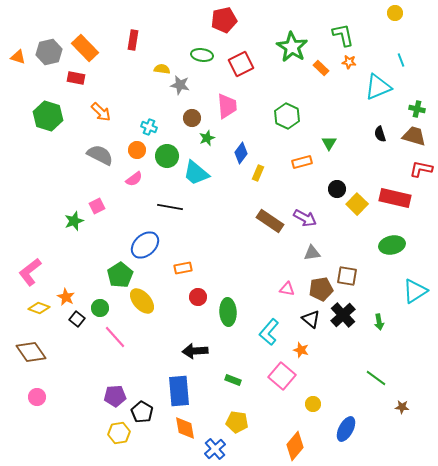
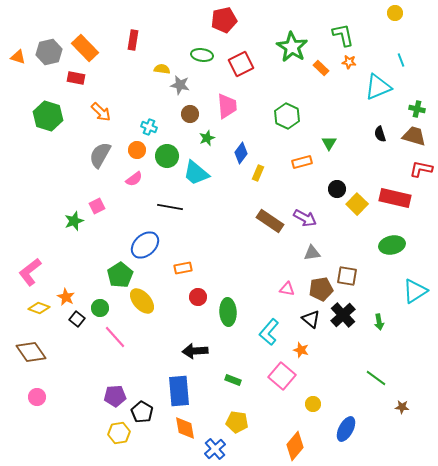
brown circle at (192, 118): moved 2 px left, 4 px up
gray semicircle at (100, 155): rotated 88 degrees counterclockwise
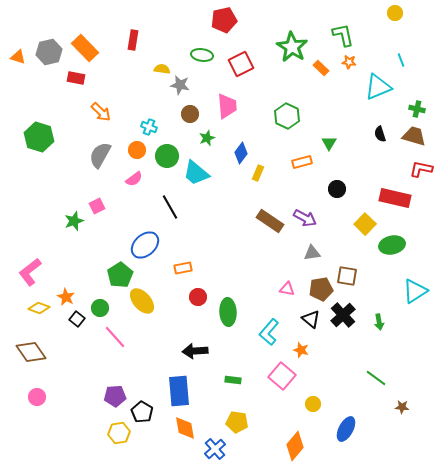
green hexagon at (48, 116): moved 9 px left, 21 px down
yellow square at (357, 204): moved 8 px right, 20 px down
black line at (170, 207): rotated 50 degrees clockwise
green rectangle at (233, 380): rotated 14 degrees counterclockwise
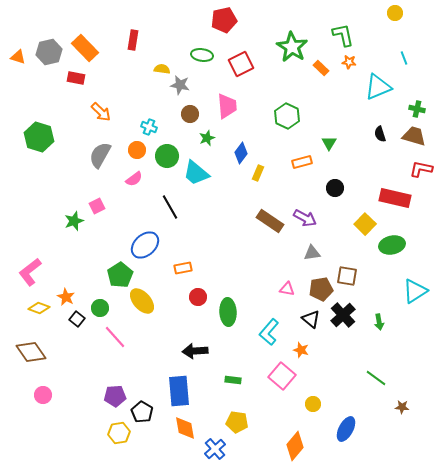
cyan line at (401, 60): moved 3 px right, 2 px up
black circle at (337, 189): moved 2 px left, 1 px up
pink circle at (37, 397): moved 6 px right, 2 px up
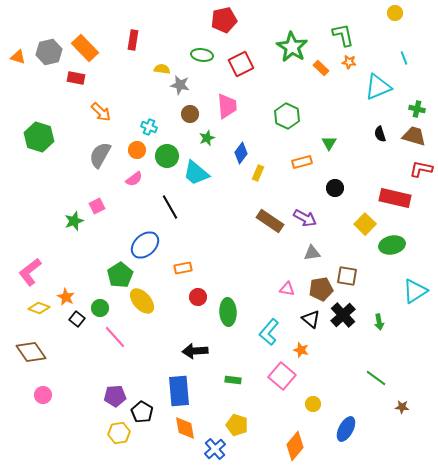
yellow pentagon at (237, 422): moved 3 px down; rotated 10 degrees clockwise
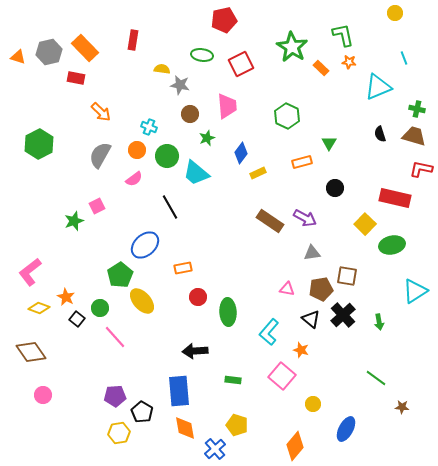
green hexagon at (39, 137): moved 7 px down; rotated 16 degrees clockwise
yellow rectangle at (258, 173): rotated 42 degrees clockwise
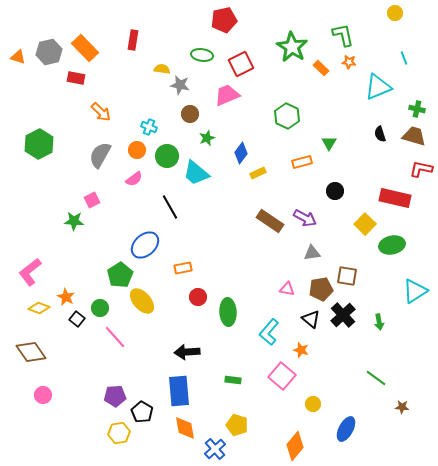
pink trapezoid at (227, 106): moved 11 px up; rotated 108 degrees counterclockwise
black circle at (335, 188): moved 3 px down
pink square at (97, 206): moved 5 px left, 6 px up
green star at (74, 221): rotated 24 degrees clockwise
black arrow at (195, 351): moved 8 px left, 1 px down
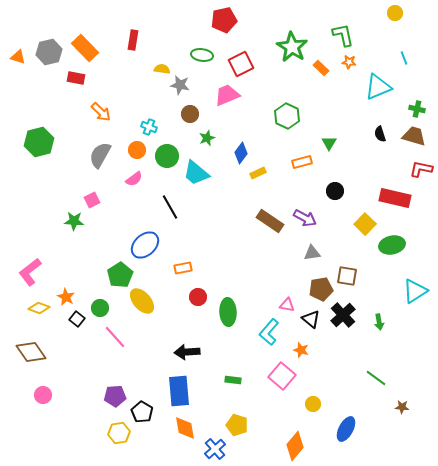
green hexagon at (39, 144): moved 2 px up; rotated 12 degrees clockwise
pink triangle at (287, 289): moved 16 px down
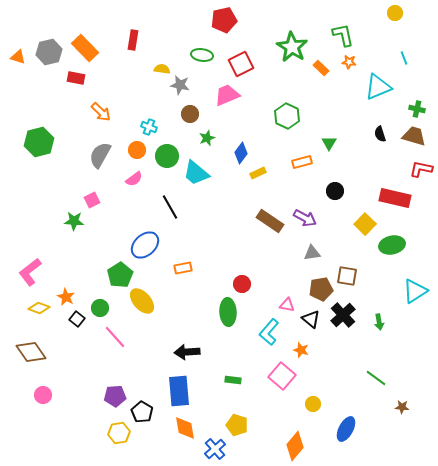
red circle at (198, 297): moved 44 px right, 13 px up
